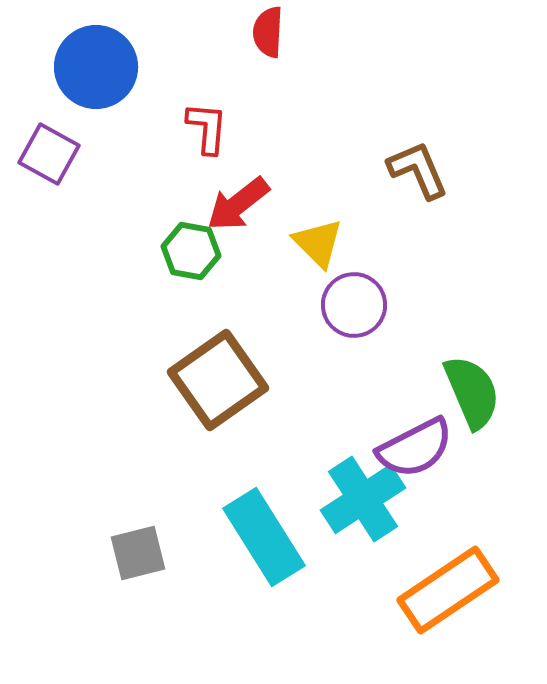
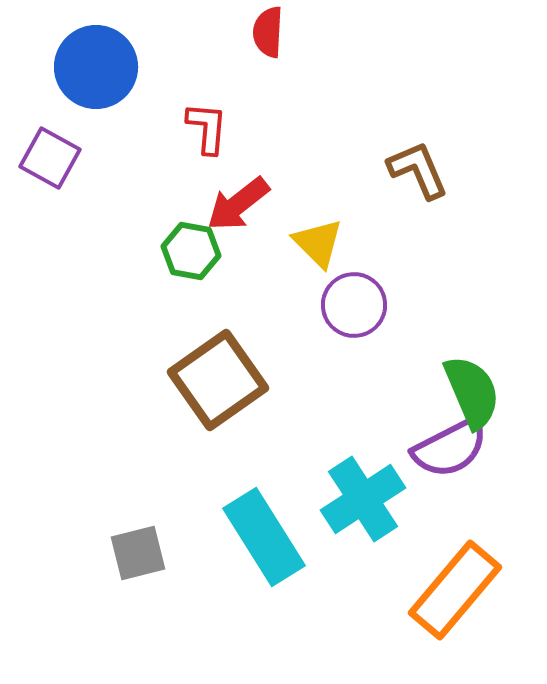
purple square: moved 1 px right, 4 px down
purple semicircle: moved 35 px right
orange rectangle: moved 7 px right; rotated 16 degrees counterclockwise
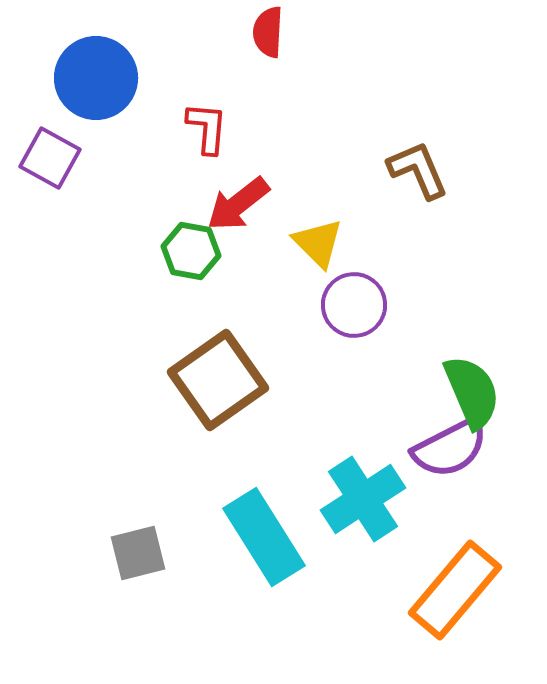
blue circle: moved 11 px down
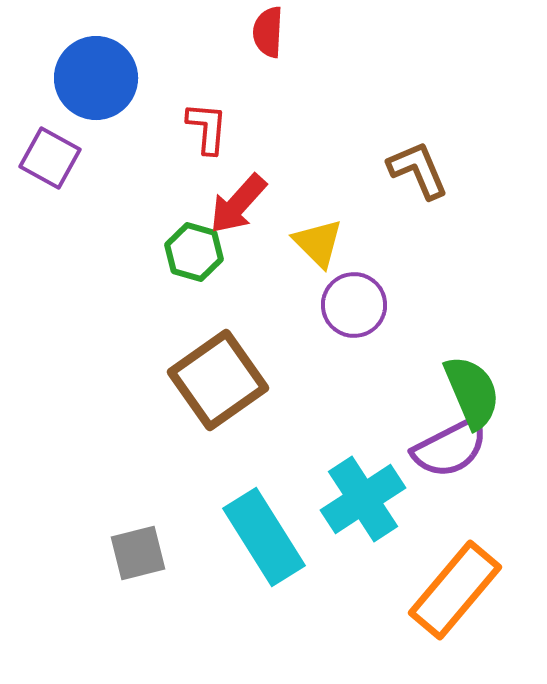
red arrow: rotated 10 degrees counterclockwise
green hexagon: moved 3 px right, 1 px down; rotated 6 degrees clockwise
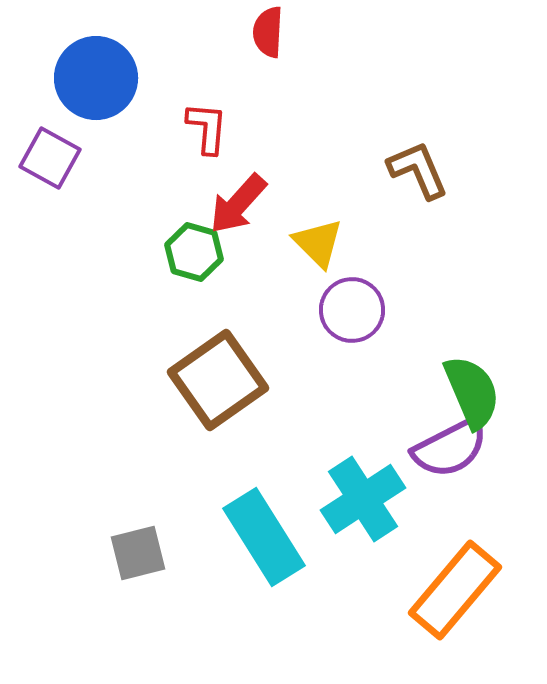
purple circle: moved 2 px left, 5 px down
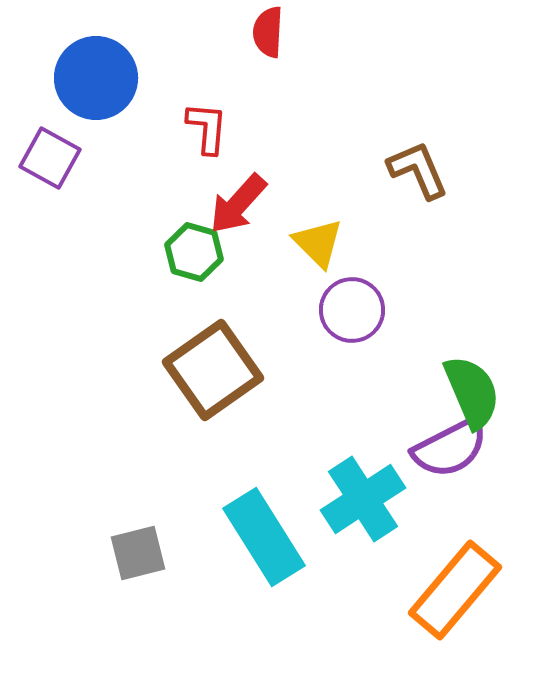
brown square: moved 5 px left, 10 px up
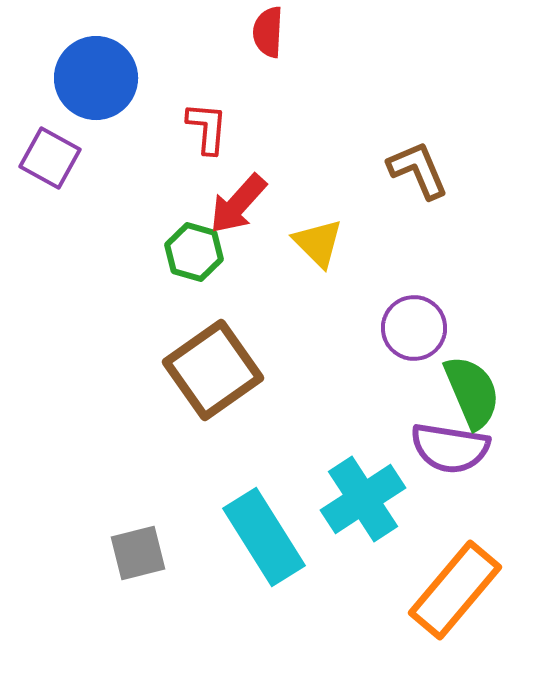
purple circle: moved 62 px right, 18 px down
purple semicircle: rotated 36 degrees clockwise
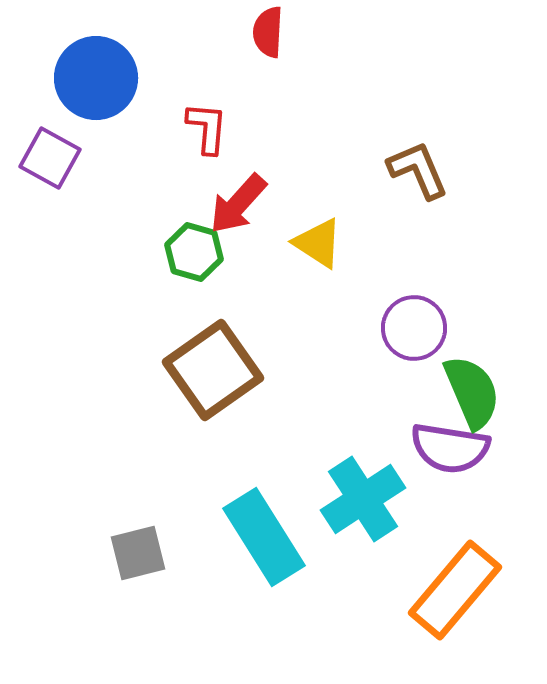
yellow triangle: rotated 12 degrees counterclockwise
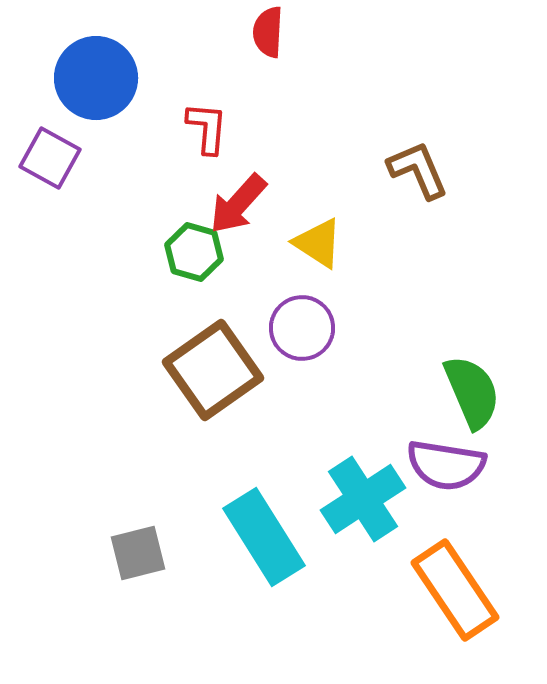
purple circle: moved 112 px left
purple semicircle: moved 4 px left, 17 px down
orange rectangle: rotated 74 degrees counterclockwise
